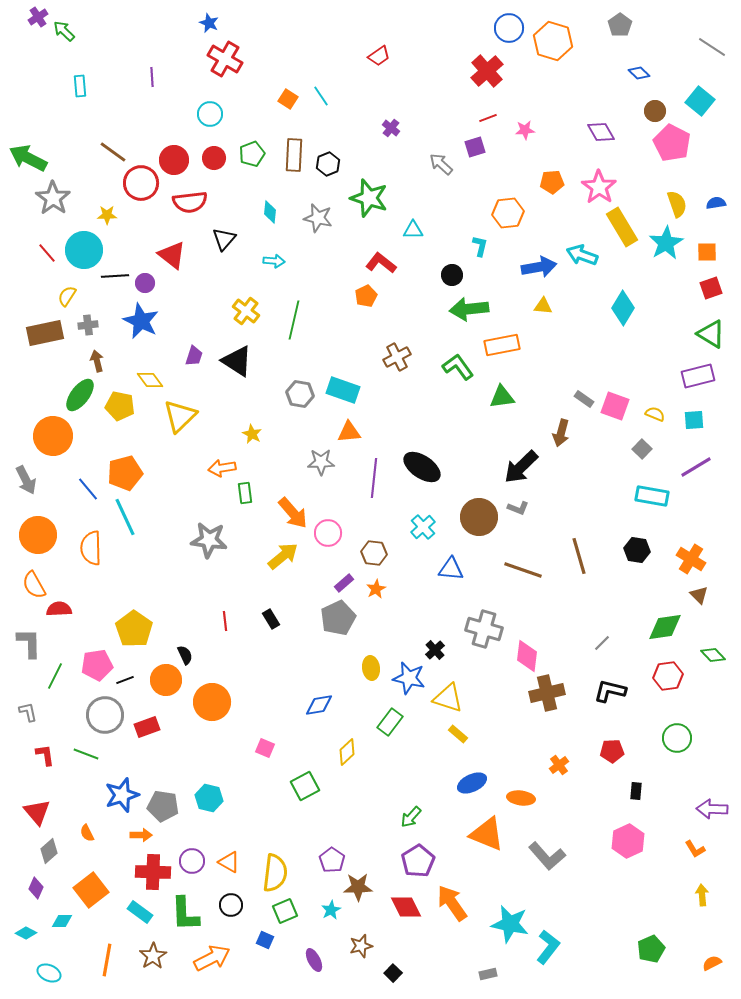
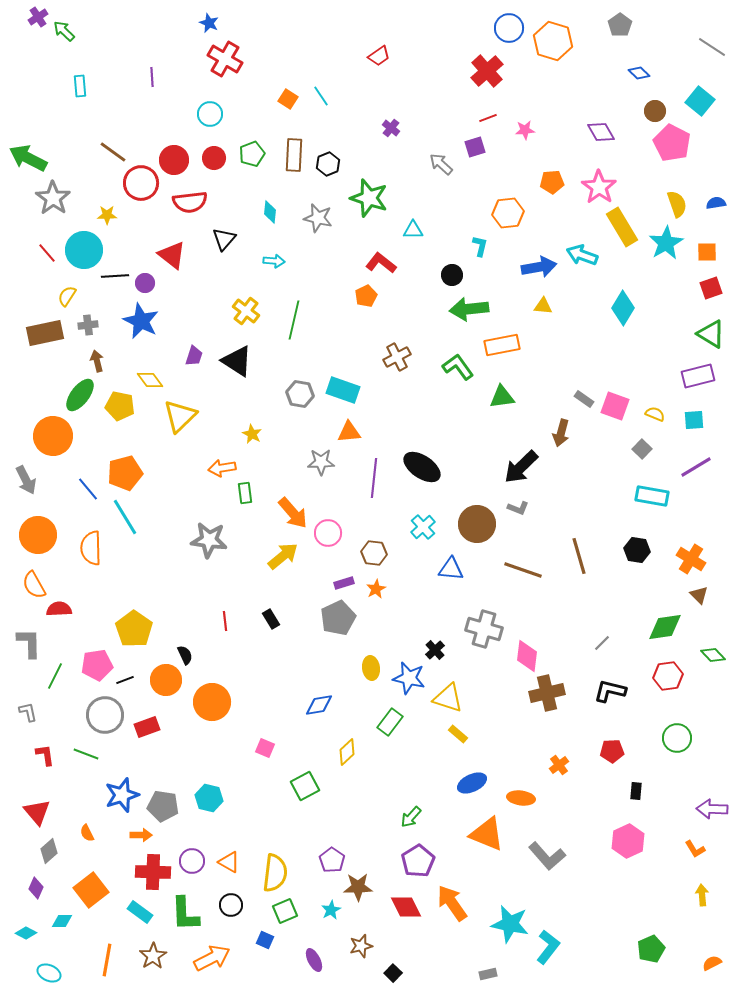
cyan line at (125, 517): rotated 6 degrees counterclockwise
brown circle at (479, 517): moved 2 px left, 7 px down
purple rectangle at (344, 583): rotated 24 degrees clockwise
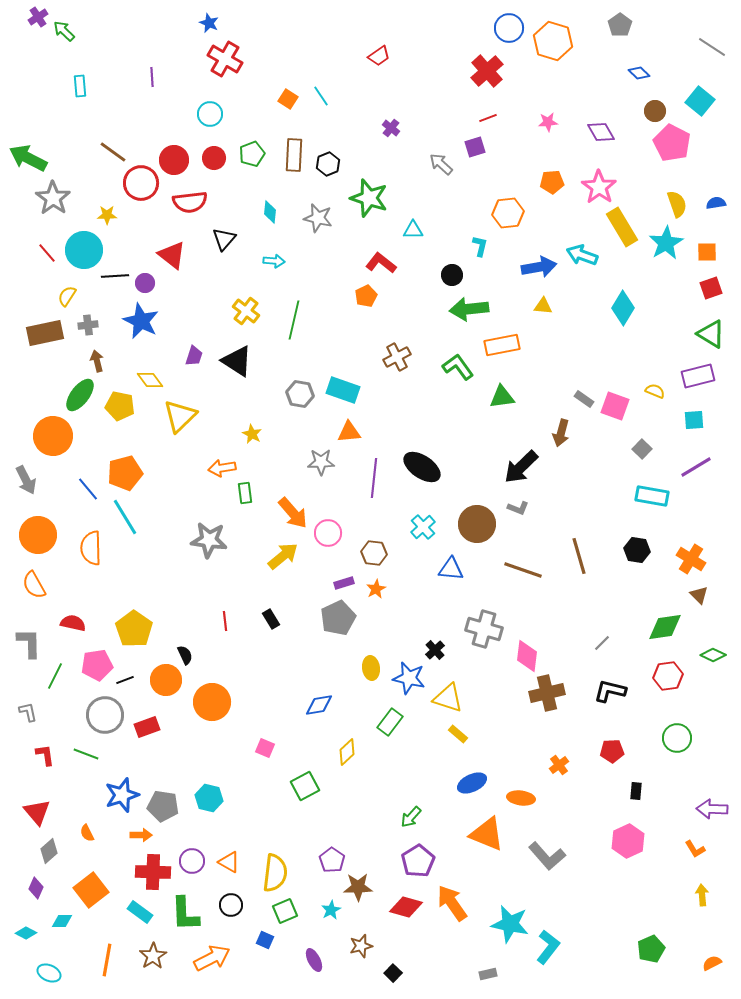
pink star at (525, 130): moved 23 px right, 8 px up
yellow semicircle at (655, 414): moved 23 px up
red semicircle at (59, 609): moved 14 px right, 14 px down; rotated 15 degrees clockwise
green diamond at (713, 655): rotated 20 degrees counterclockwise
red diamond at (406, 907): rotated 48 degrees counterclockwise
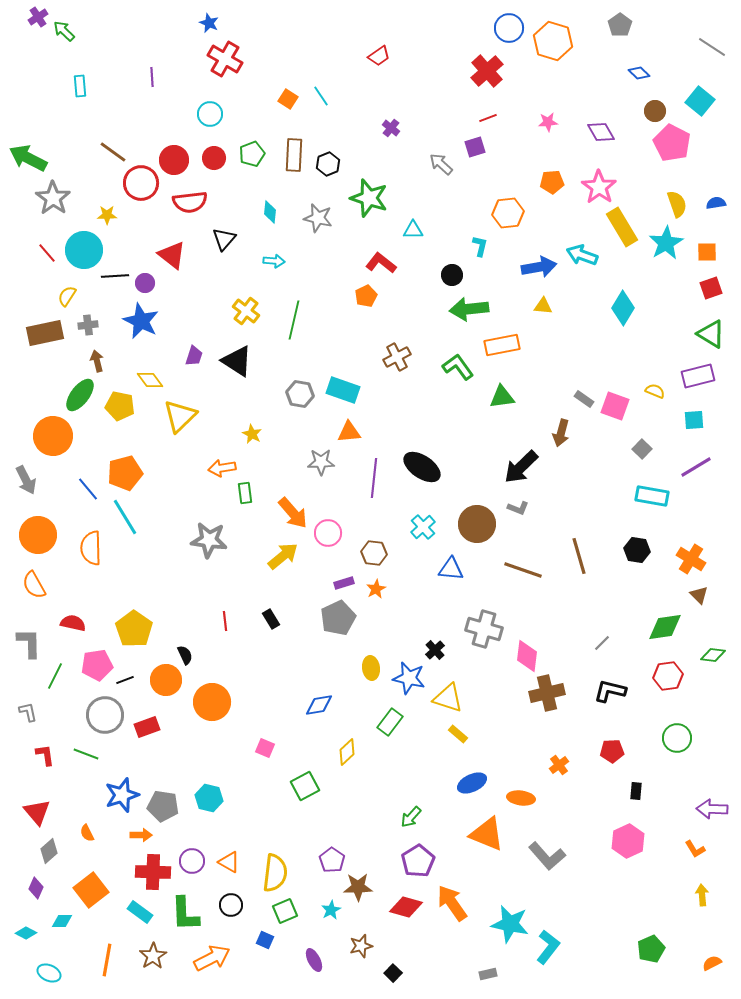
green diamond at (713, 655): rotated 20 degrees counterclockwise
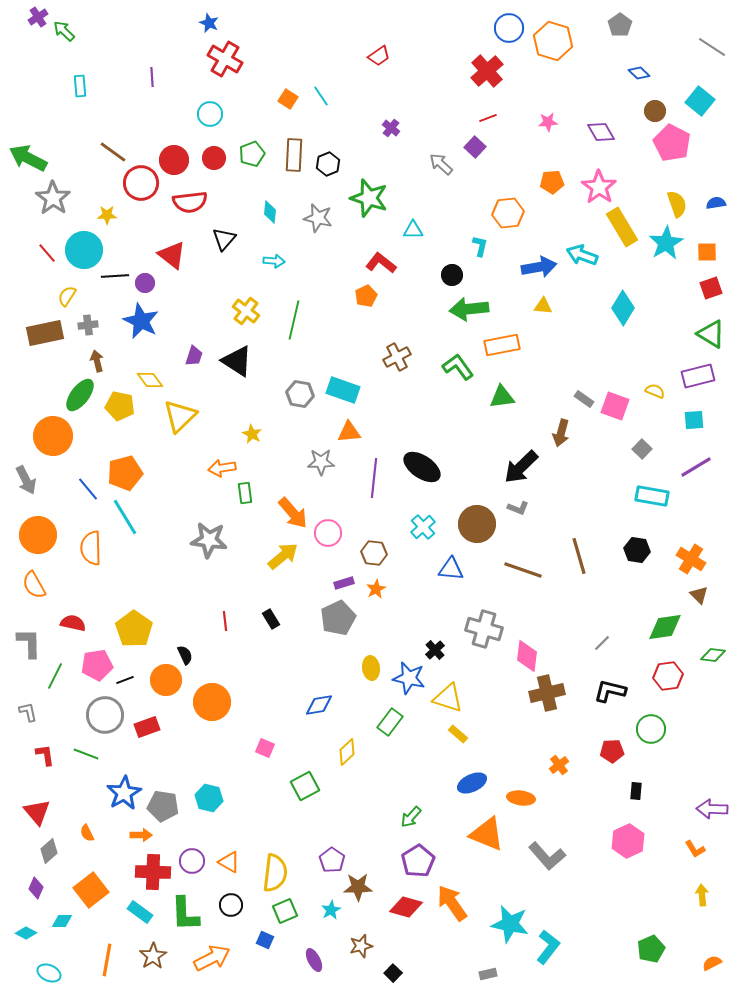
purple square at (475, 147): rotated 30 degrees counterclockwise
green circle at (677, 738): moved 26 px left, 9 px up
blue star at (122, 795): moved 2 px right, 2 px up; rotated 12 degrees counterclockwise
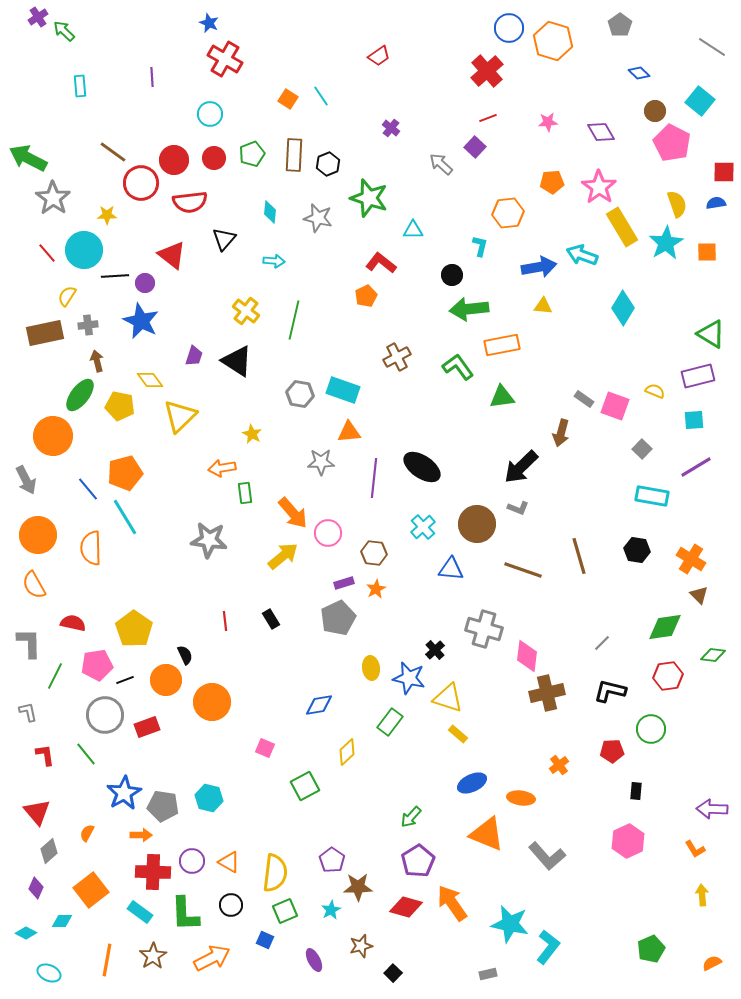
red square at (711, 288): moved 13 px right, 116 px up; rotated 20 degrees clockwise
green line at (86, 754): rotated 30 degrees clockwise
orange semicircle at (87, 833): rotated 54 degrees clockwise
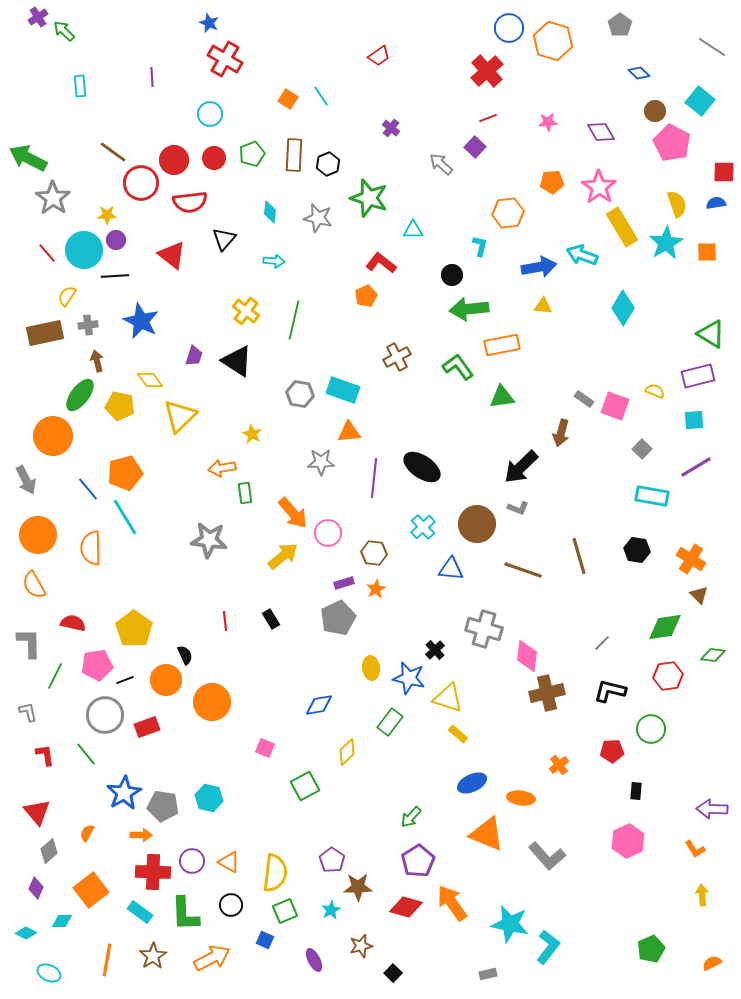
purple circle at (145, 283): moved 29 px left, 43 px up
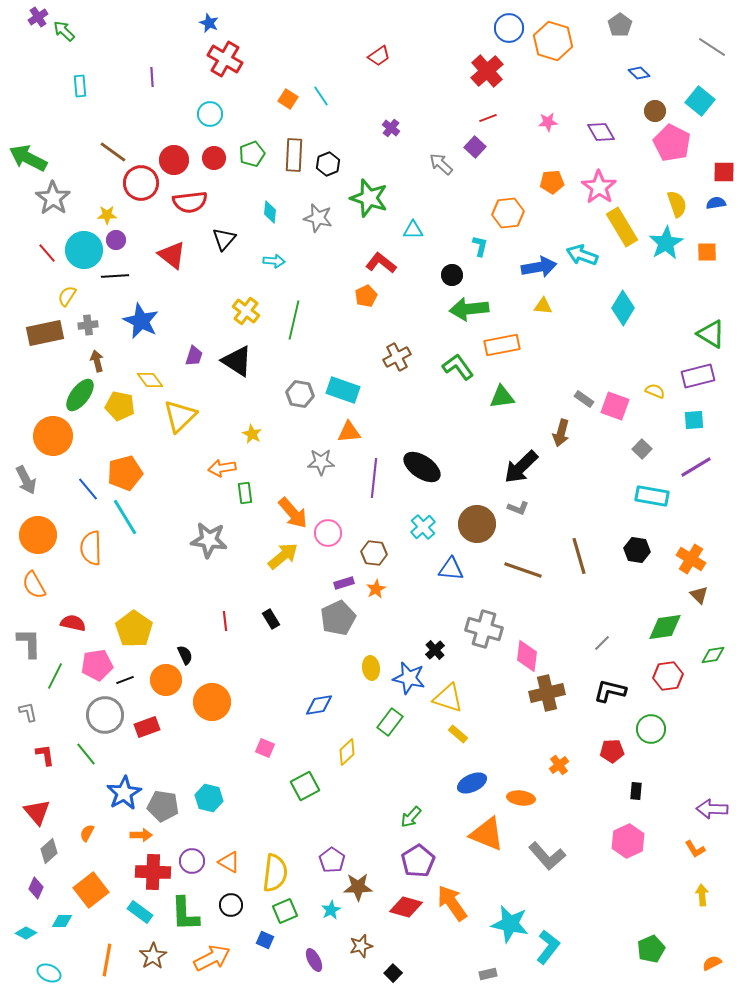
green diamond at (713, 655): rotated 15 degrees counterclockwise
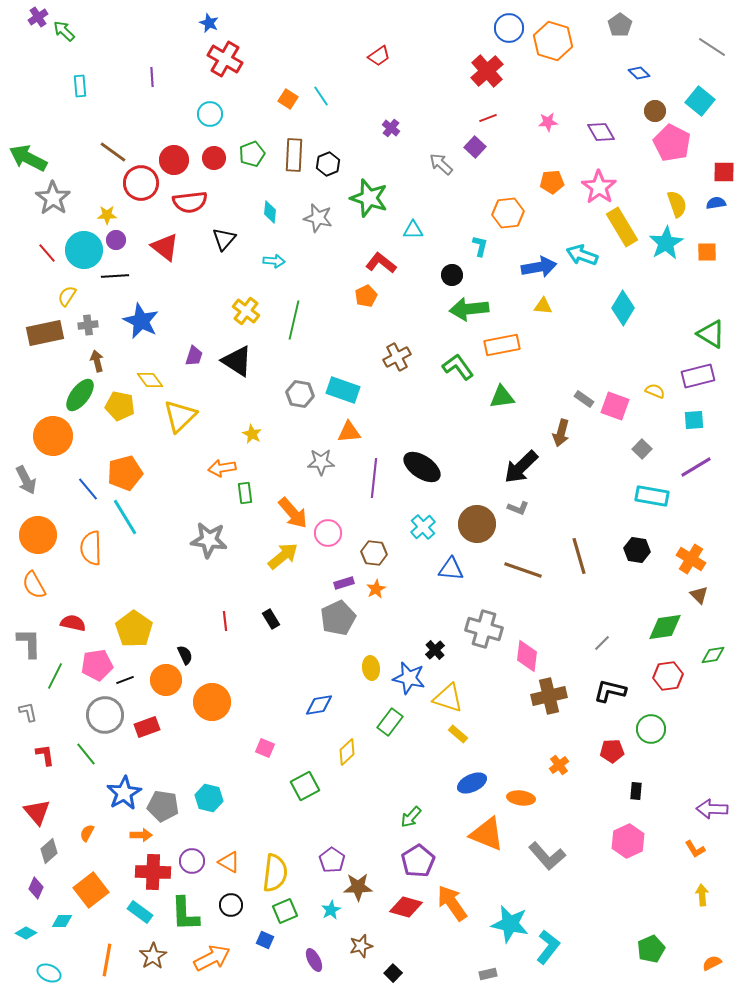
red triangle at (172, 255): moved 7 px left, 8 px up
brown cross at (547, 693): moved 2 px right, 3 px down
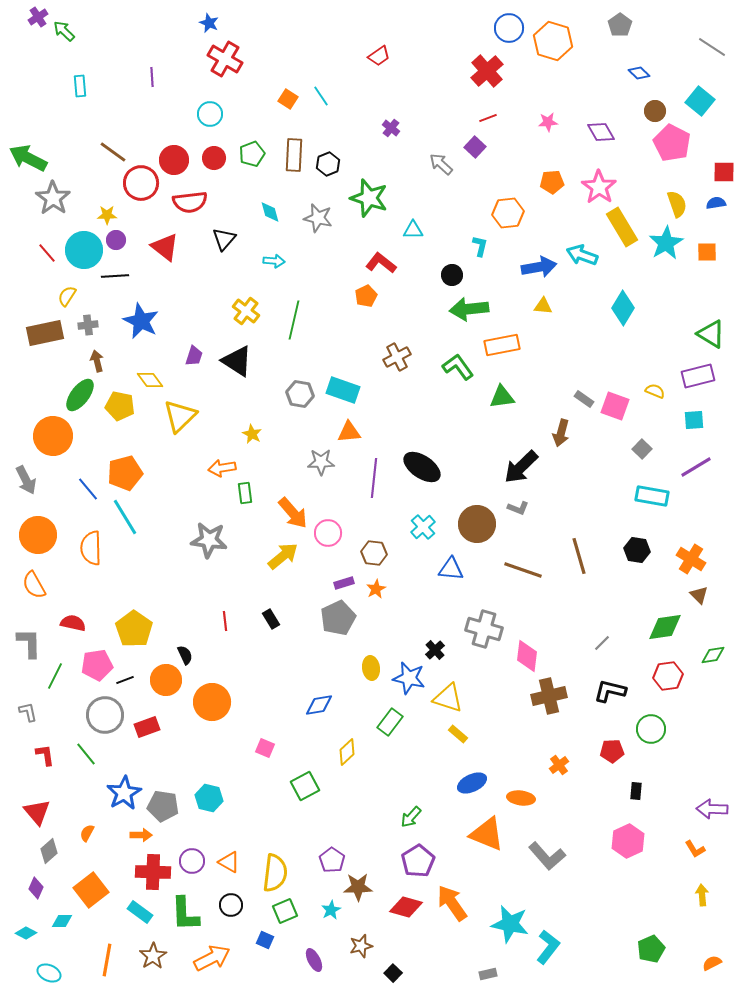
cyan diamond at (270, 212): rotated 20 degrees counterclockwise
